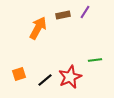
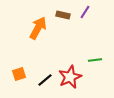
brown rectangle: rotated 24 degrees clockwise
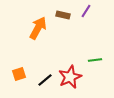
purple line: moved 1 px right, 1 px up
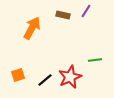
orange arrow: moved 6 px left
orange square: moved 1 px left, 1 px down
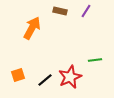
brown rectangle: moved 3 px left, 4 px up
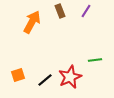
brown rectangle: rotated 56 degrees clockwise
orange arrow: moved 6 px up
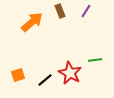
orange arrow: rotated 20 degrees clockwise
red star: moved 4 px up; rotated 20 degrees counterclockwise
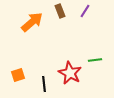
purple line: moved 1 px left
black line: moved 1 px left, 4 px down; rotated 56 degrees counterclockwise
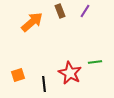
green line: moved 2 px down
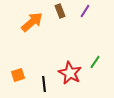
green line: rotated 48 degrees counterclockwise
